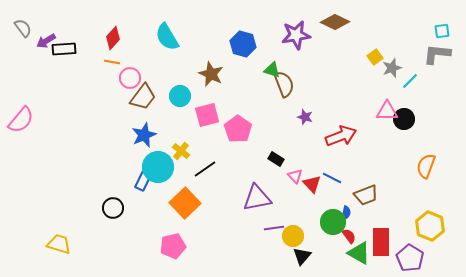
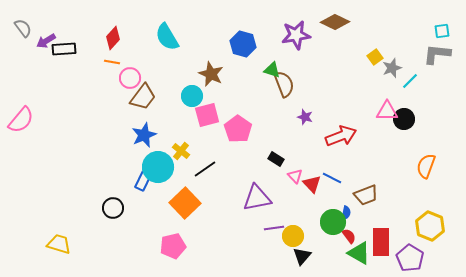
cyan circle at (180, 96): moved 12 px right
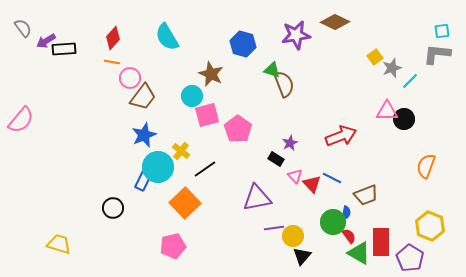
purple star at (305, 117): moved 15 px left, 26 px down; rotated 28 degrees clockwise
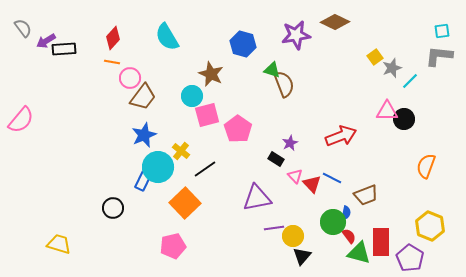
gray L-shape at (437, 54): moved 2 px right, 2 px down
green triangle at (359, 253): rotated 15 degrees counterclockwise
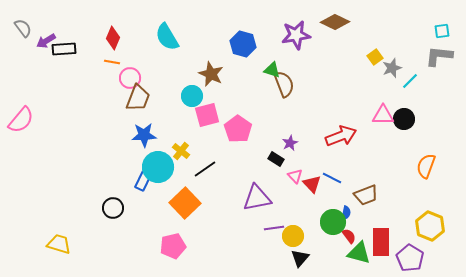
red diamond at (113, 38): rotated 20 degrees counterclockwise
brown trapezoid at (143, 97): moved 5 px left, 1 px down; rotated 16 degrees counterclockwise
pink triangle at (387, 111): moved 4 px left, 4 px down
blue star at (144, 135): rotated 20 degrees clockwise
black triangle at (302, 256): moved 2 px left, 2 px down
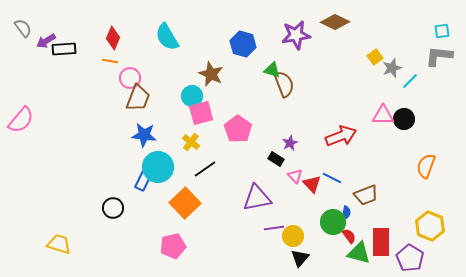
orange line at (112, 62): moved 2 px left, 1 px up
pink square at (207, 115): moved 6 px left, 2 px up
blue star at (144, 135): rotated 10 degrees clockwise
yellow cross at (181, 151): moved 10 px right, 9 px up
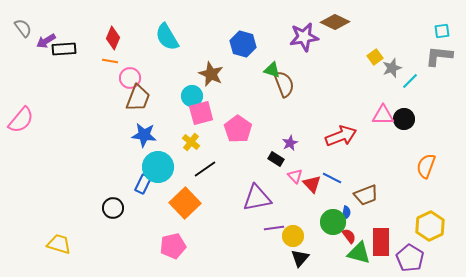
purple star at (296, 35): moved 8 px right, 2 px down
blue rectangle at (143, 181): moved 3 px down
yellow hexagon at (430, 226): rotated 12 degrees clockwise
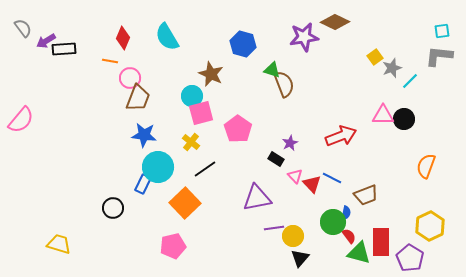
red diamond at (113, 38): moved 10 px right
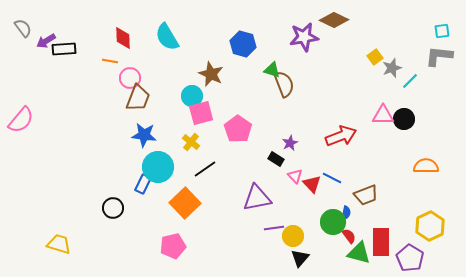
brown diamond at (335, 22): moved 1 px left, 2 px up
red diamond at (123, 38): rotated 25 degrees counterclockwise
orange semicircle at (426, 166): rotated 70 degrees clockwise
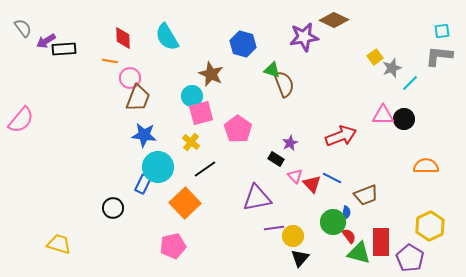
cyan line at (410, 81): moved 2 px down
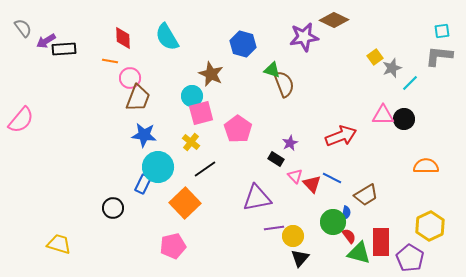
brown trapezoid at (366, 195): rotated 10 degrees counterclockwise
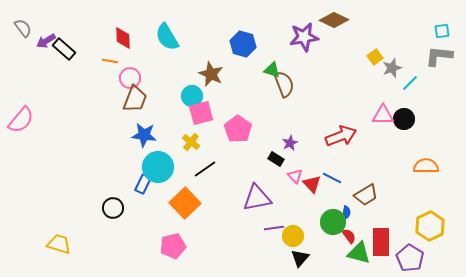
black rectangle at (64, 49): rotated 45 degrees clockwise
brown trapezoid at (138, 98): moved 3 px left, 1 px down
